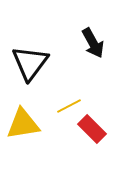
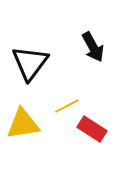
black arrow: moved 4 px down
yellow line: moved 2 px left
red rectangle: rotated 12 degrees counterclockwise
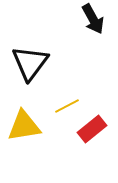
black arrow: moved 28 px up
yellow triangle: moved 1 px right, 2 px down
red rectangle: rotated 72 degrees counterclockwise
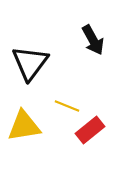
black arrow: moved 21 px down
yellow line: rotated 50 degrees clockwise
red rectangle: moved 2 px left, 1 px down
